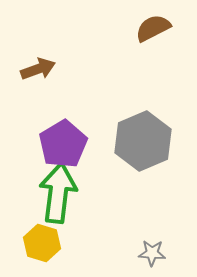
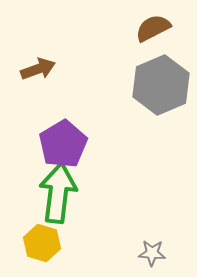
gray hexagon: moved 18 px right, 56 px up
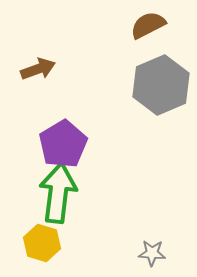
brown semicircle: moved 5 px left, 3 px up
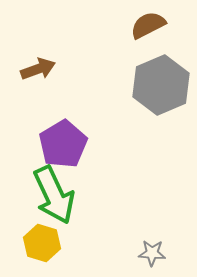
green arrow: moved 4 px left, 2 px down; rotated 148 degrees clockwise
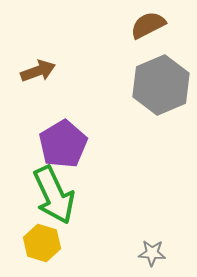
brown arrow: moved 2 px down
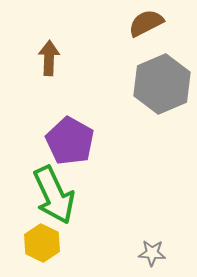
brown semicircle: moved 2 px left, 2 px up
brown arrow: moved 11 px right, 13 px up; rotated 68 degrees counterclockwise
gray hexagon: moved 1 px right, 1 px up
purple pentagon: moved 7 px right, 3 px up; rotated 12 degrees counterclockwise
yellow hexagon: rotated 9 degrees clockwise
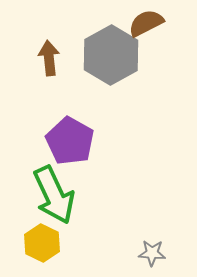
brown arrow: rotated 8 degrees counterclockwise
gray hexagon: moved 51 px left, 29 px up; rotated 6 degrees counterclockwise
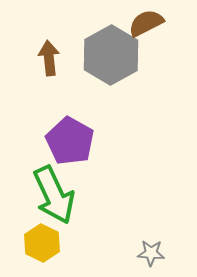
gray star: moved 1 px left
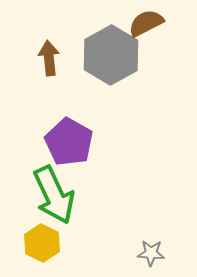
purple pentagon: moved 1 px left, 1 px down
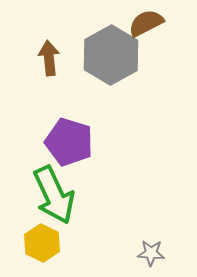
purple pentagon: rotated 12 degrees counterclockwise
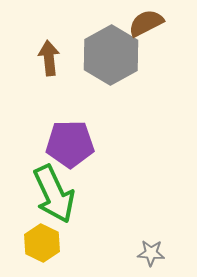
purple pentagon: moved 1 px right, 2 px down; rotated 18 degrees counterclockwise
green arrow: moved 1 px up
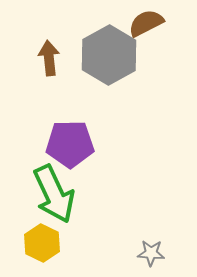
gray hexagon: moved 2 px left
